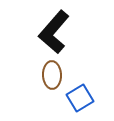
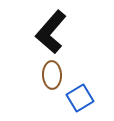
black L-shape: moved 3 px left
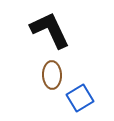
black L-shape: moved 1 px left, 2 px up; rotated 114 degrees clockwise
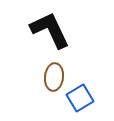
brown ellipse: moved 2 px right, 2 px down; rotated 8 degrees clockwise
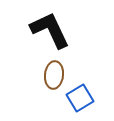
brown ellipse: moved 2 px up
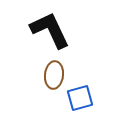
blue square: rotated 16 degrees clockwise
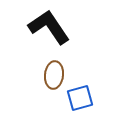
black L-shape: moved 1 px left, 3 px up; rotated 9 degrees counterclockwise
